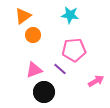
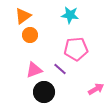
orange circle: moved 3 px left
pink pentagon: moved 2 px right, 1 px up
pink arrow: moved 8 px down
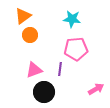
cyan star: moved 2 px right, 4 px down
purple line: rotated 56 degrees clockwise
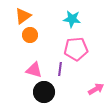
pink triangle: rotated 36 degrees clockwise
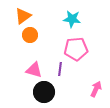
pink arrow: rotated 35 degrees counterclockwise
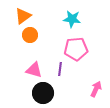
black circle: moved 1 px left, 1 px down
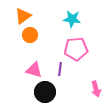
pink arrow: rotated 140 degrees clockwise
black circle: moved 2 px right, 1 px up
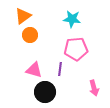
pink arrow: moved 2 px left, 1 px up
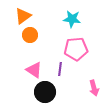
pink triangle: rotated 18 degrees clockwise
